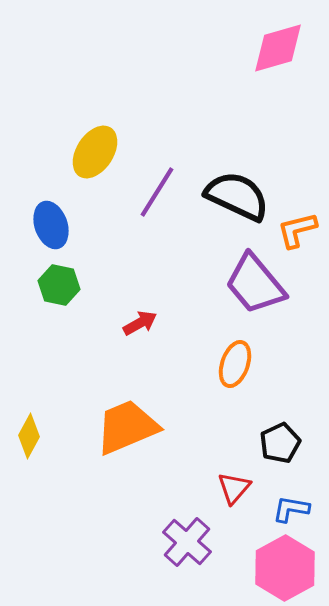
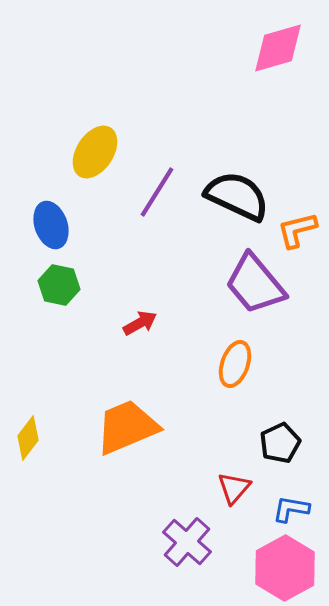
yellow diamond: moved 1 px left, 2 px down; rotated 9 degrees clockwise
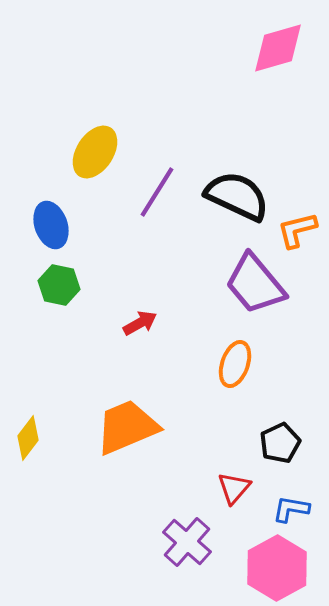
pink hexagon: moved 8 px left
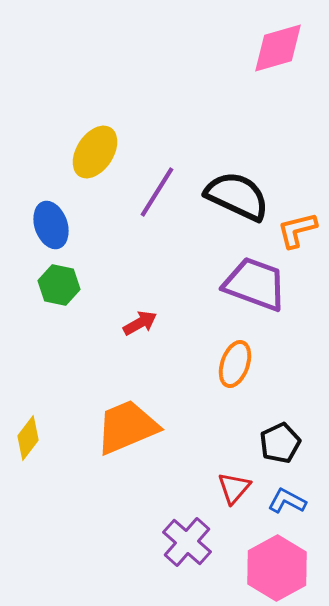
purple trapezoid: rotated 150 degrees clockwise
blue L-shape: moved 4 px left, 8 px up; rotated 18 degrees clockwise
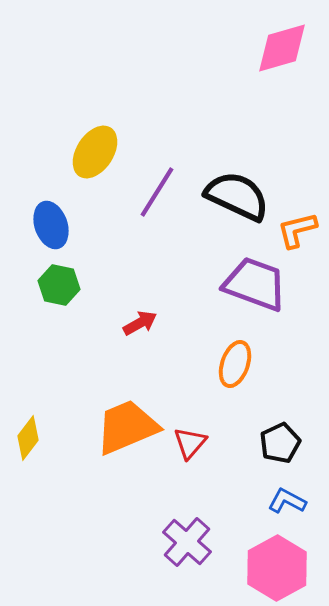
pink diamond: moved 4 px right
red triangle: moved 44 px left, 45 px up
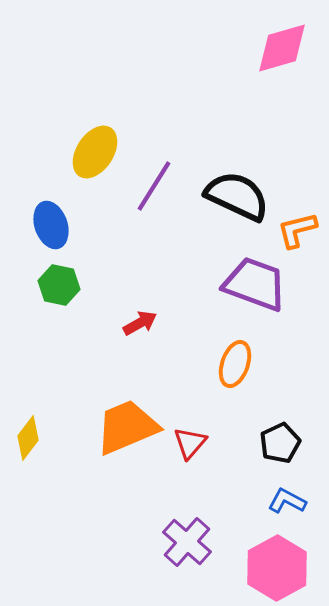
purple line: moved 3 px left, 6 px up
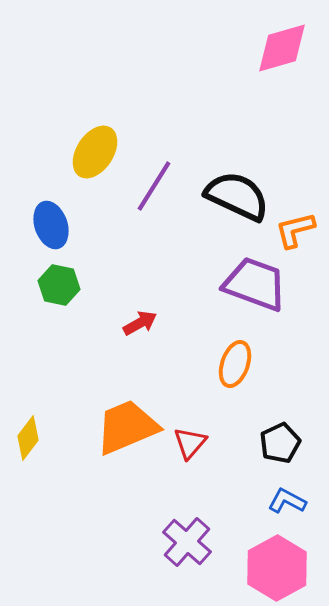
orange L-shape: moved 2 px left
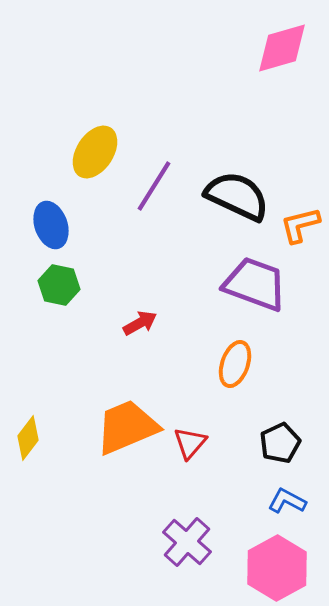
orange L-shape: moved 5 px right, 5 px up
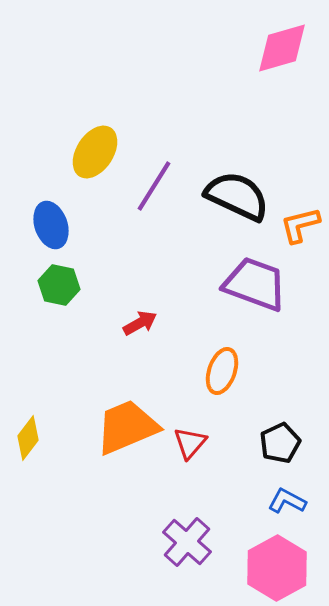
orange ellipse: moved 13 px left, 7 px down
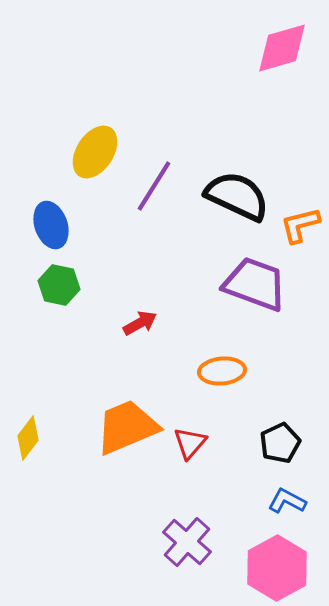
orange ellipse: rotated 66 degrees clockwise
